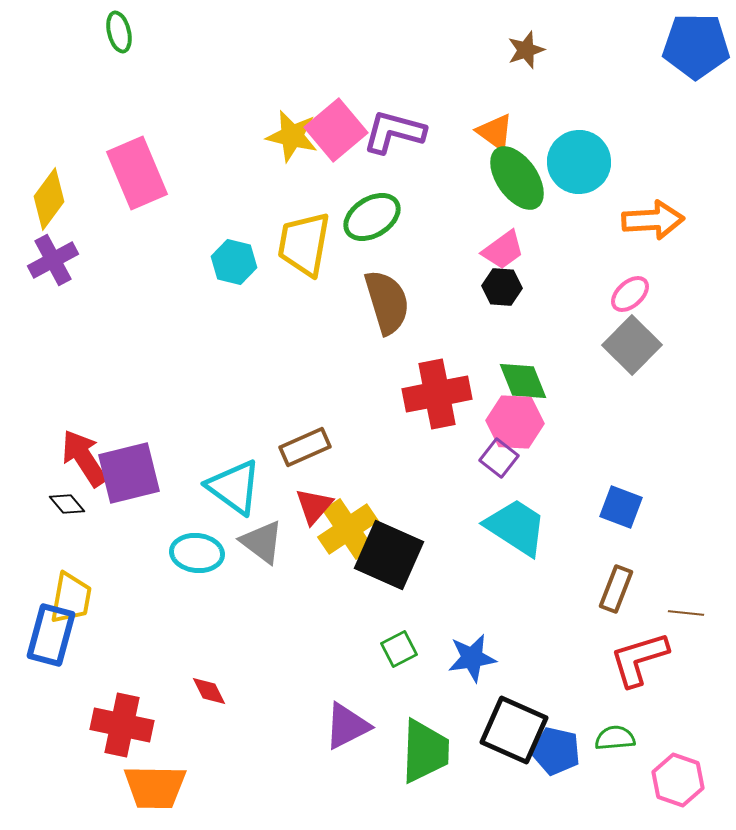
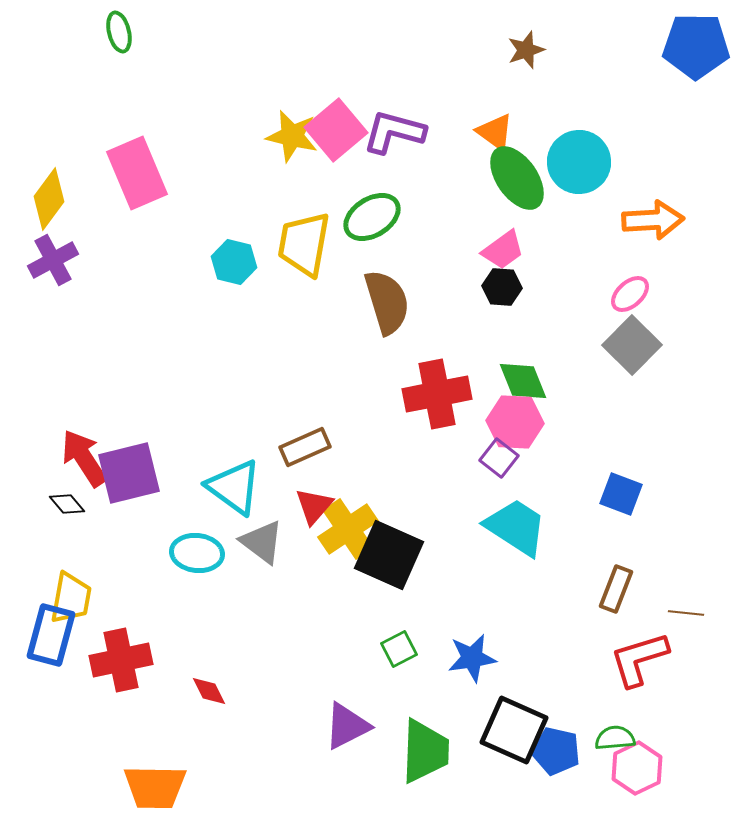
blue square at (621, 507): moved 13 px up
red cross at (122, 725): moved 1 px left, 65 px up; rotated 24 degrees counterclockwise
pink hexagon at (678, 780): moved 41 px left, 12 px up; rotated 15 degrees clockwise
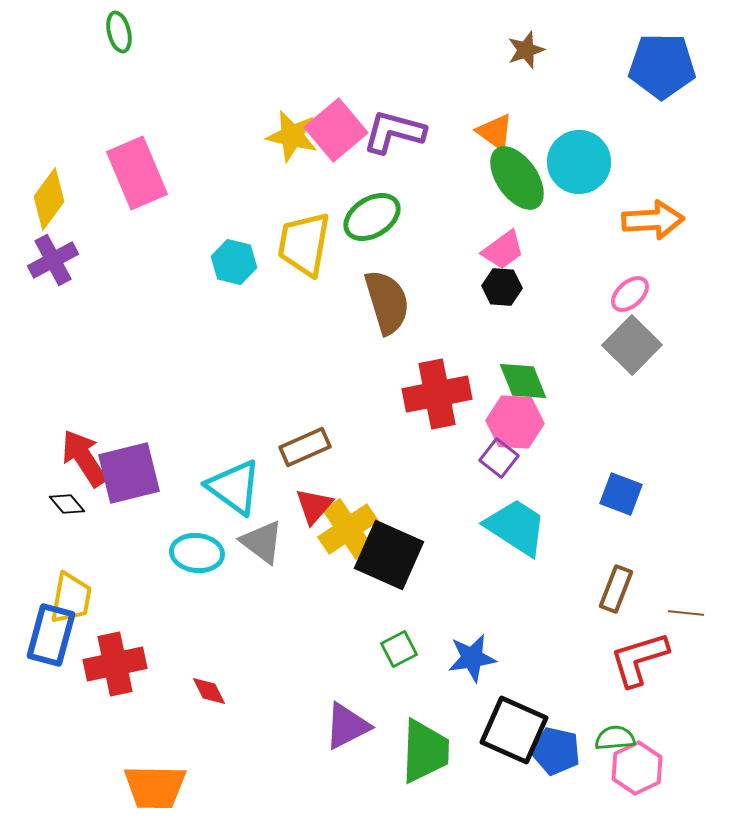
blue pentagon at (696, 46): moved 34 px left, 20 px down
red cross at (121, 660): moved 6 px left, 4 px down
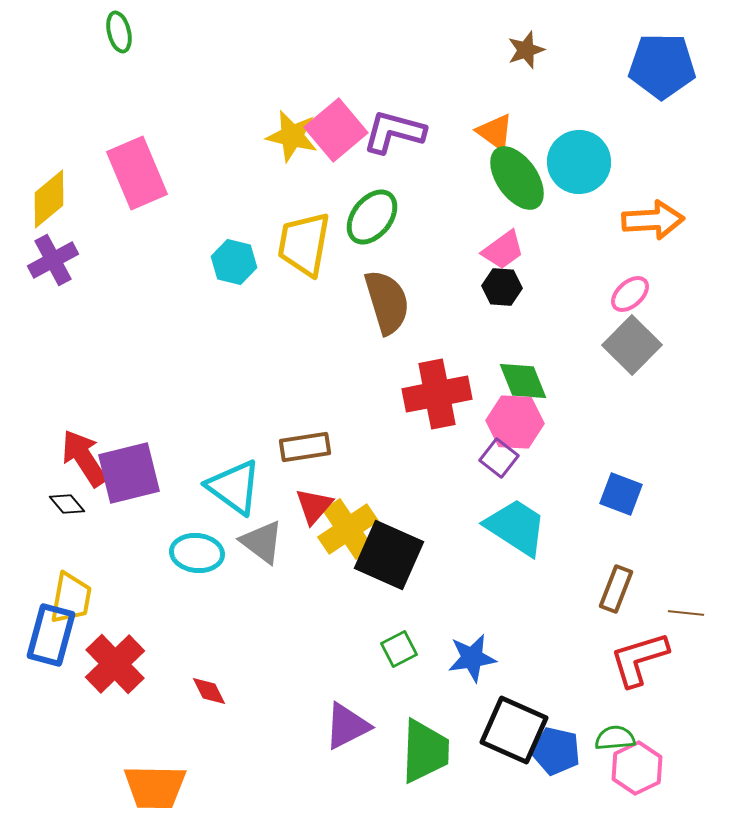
yellow diamond at (49, 199): rotated 14 degrees clockwise
green ellipse at (372, 217): rotated 20 degrees counterclockwise
brown rectangle at (305, 447): rotated 15 degrees clockwise
red cross at (115, 664): rotated 32 degrees counterclockwise
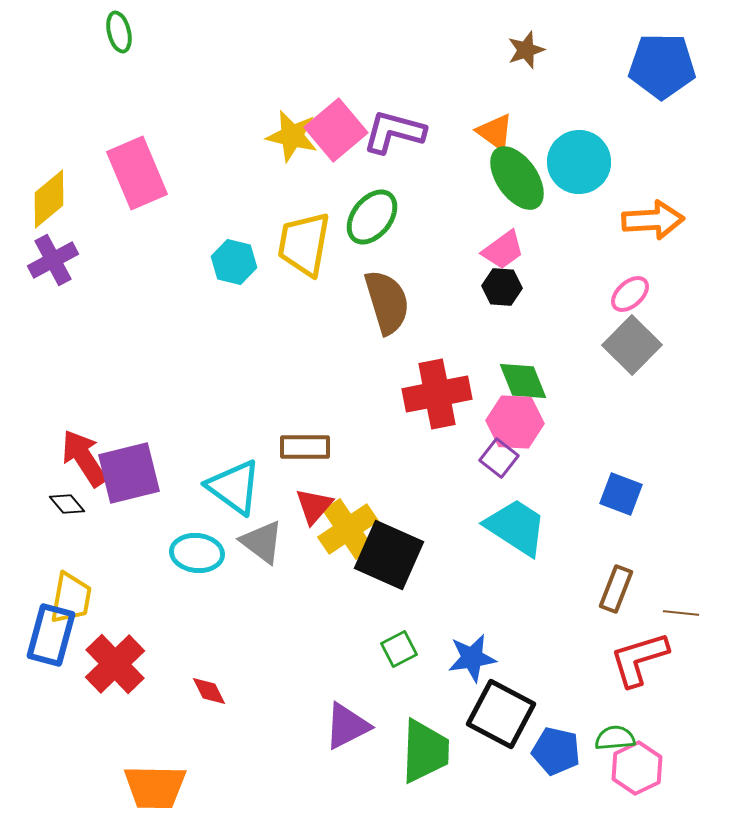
brown rectangle at (305, 447): rotated 9 degrees clockwise
brown line at (686, 613): moved 5 px left
black square at (514, 730): moved 13 px left, 16 px up; rotated 4 degrees clockwise
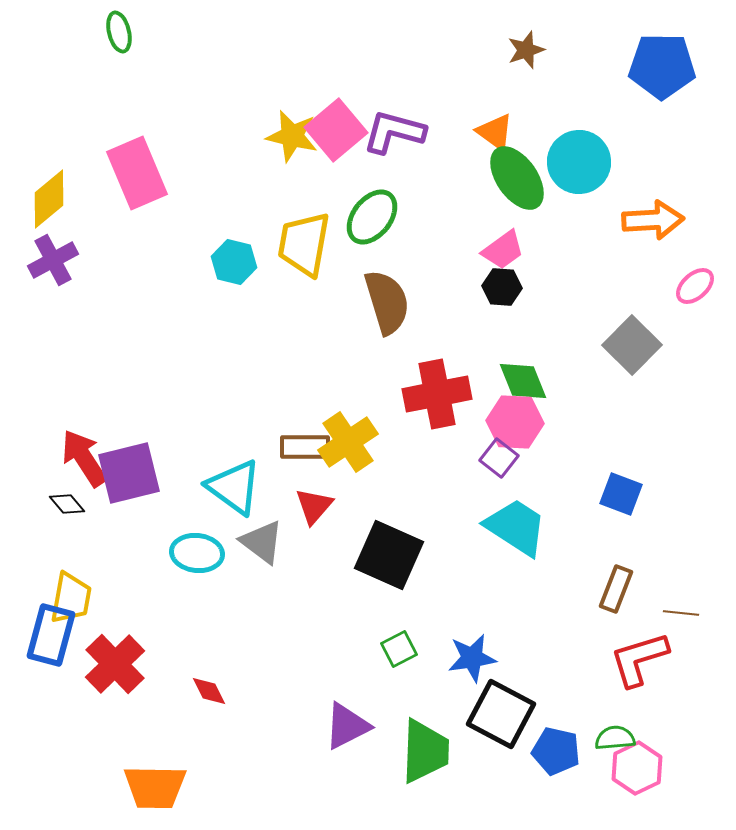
pink ellipse at (630, 294): moved 65 px right, 8 px up
yellow cross at (348, 529): moved 87 px up
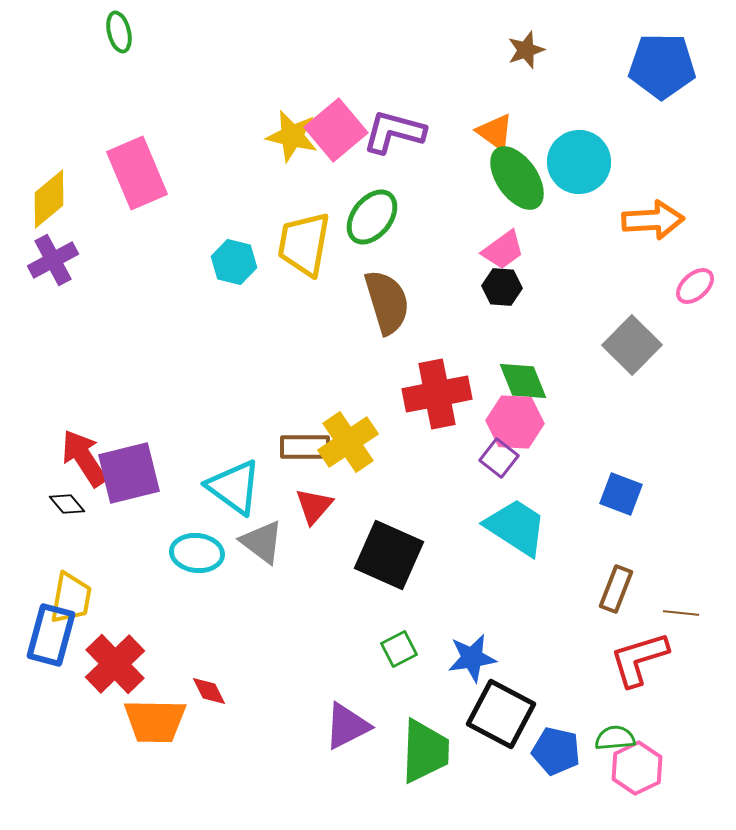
orange trapezoid at (155, 787): moved 66 px up
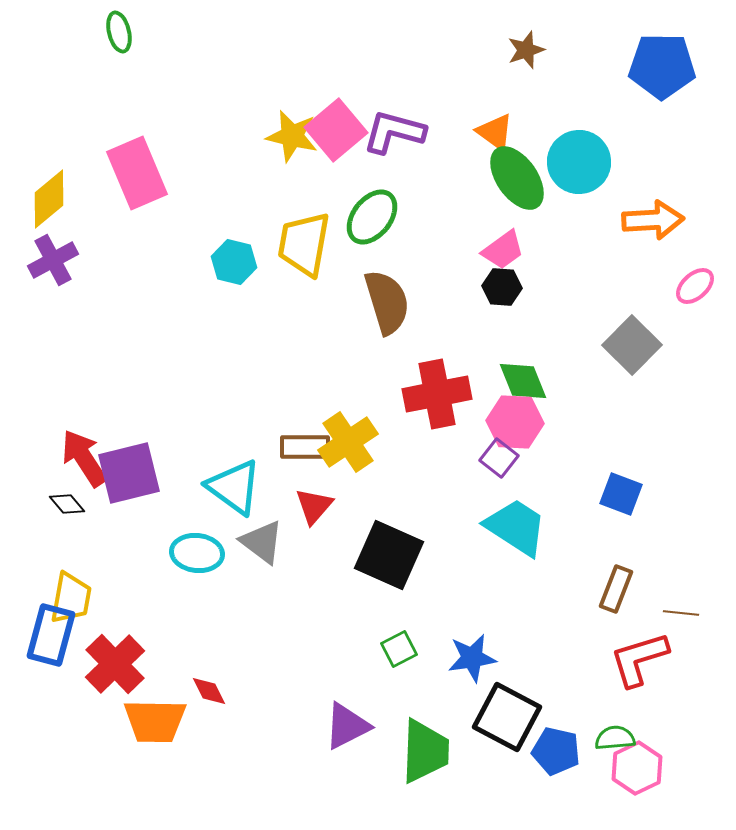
black square at (501, 714): moved 6 px right, 3 px down
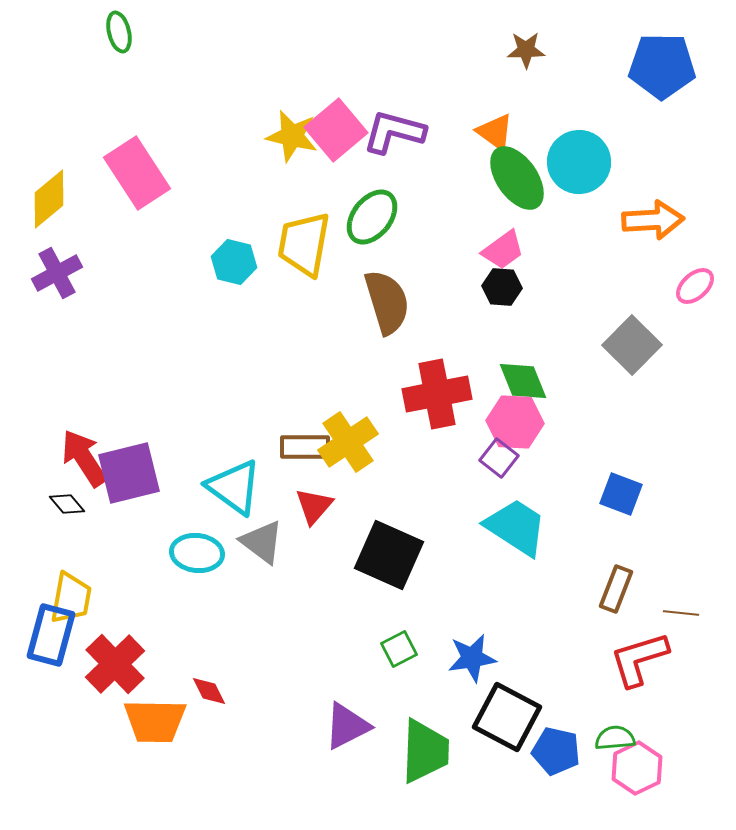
brown star at (526, 50): rotated 18 degrees clockwise
pink rectangle at (137, 173): rotated 10 degrees counterclockwise
purple cross at (53, 260): moved 4 px right, 13 px down
